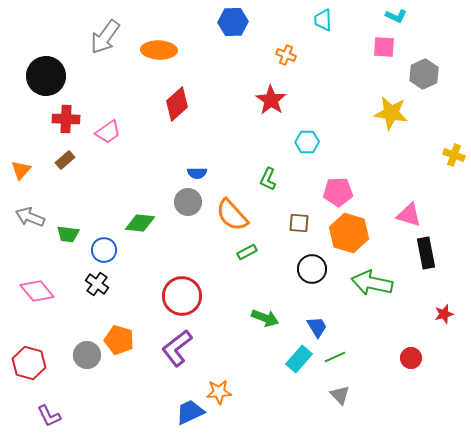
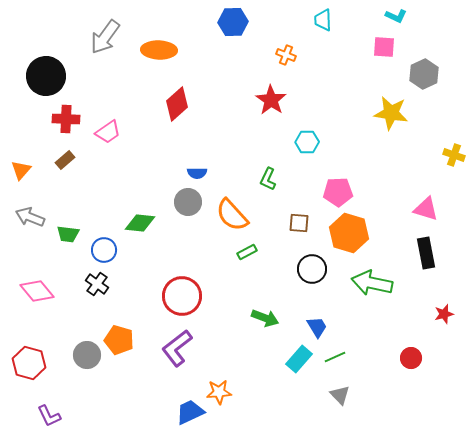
pink triangle at (409, 215): moved 17 px right, 6 px up
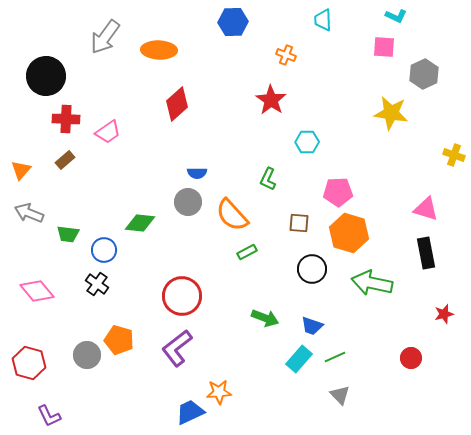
gray arrow at (30, 217): moved 1 px left, 4 px up
blue trapezoid at (317, 327): moved 5 px left, 1 px up; rotated 140 degrees clockwise
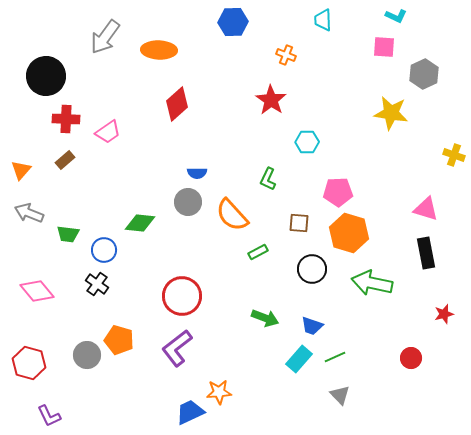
green rectangle at (247, 252): moved 11 px right
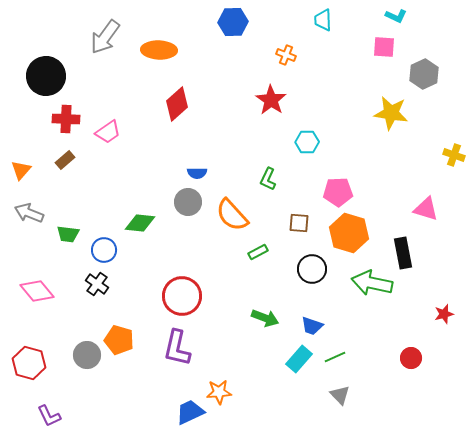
black rectangle at (426, 253): moved 23 px left
purple L-shape at (177, 348): rotated 39 degrees counterclockwise
